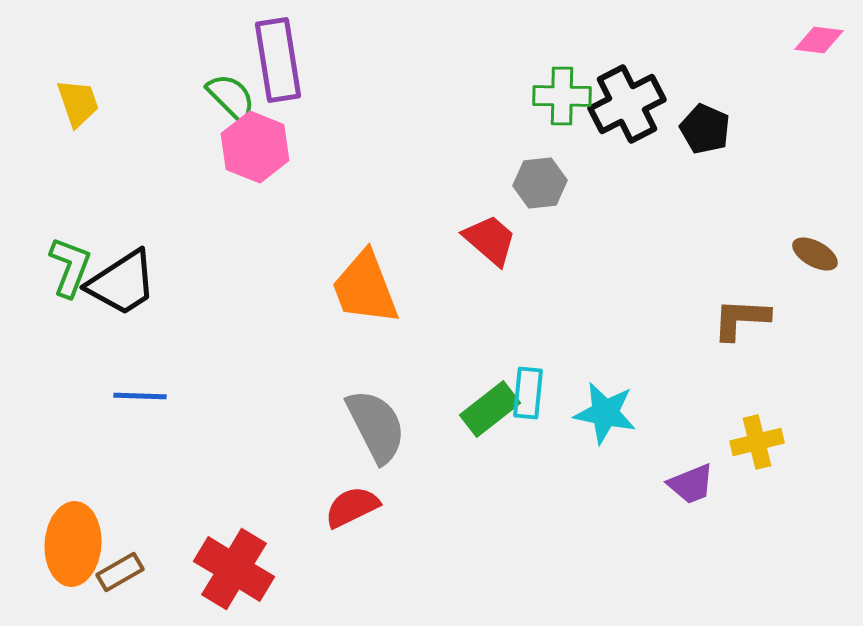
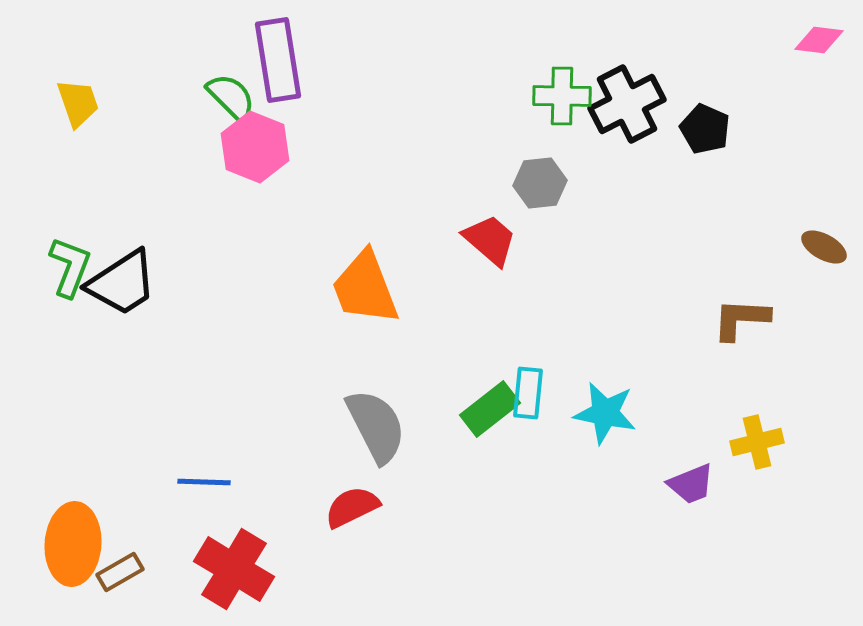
brown ellipse: moved 9 px right, 7 px up
blue line: moved 64 px right, 86 px down
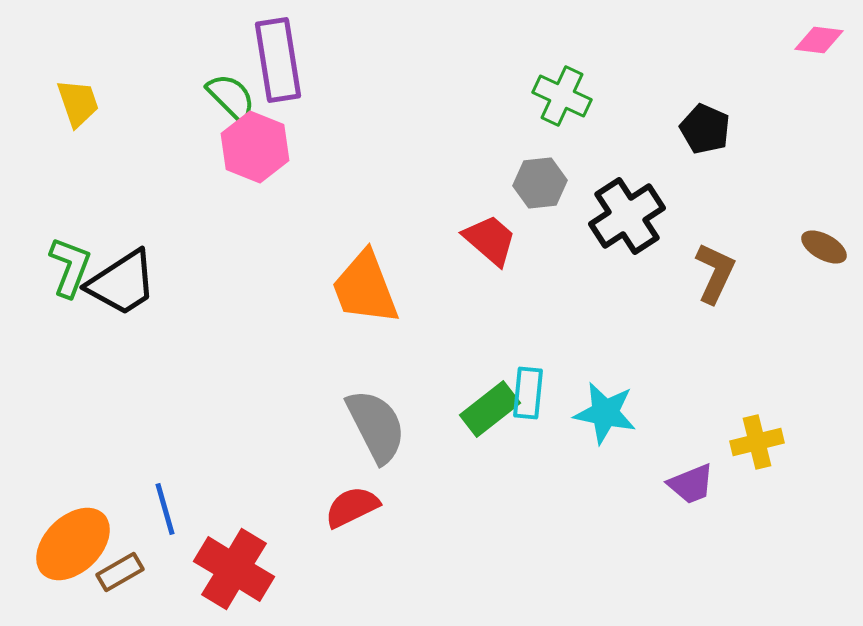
green cross: rotated 24 degrees clockwise
black cross: moved 112 px down; rotated 6 degrees counterclockwise
brown L-shape: moved 26 px left, 46 px up; rotated 112 degrees clockwise
blue line: moved 39 px left, 27 px down; rotated 72 degrees clockwise
orange ellipse: rotated 42 degrees clockwise
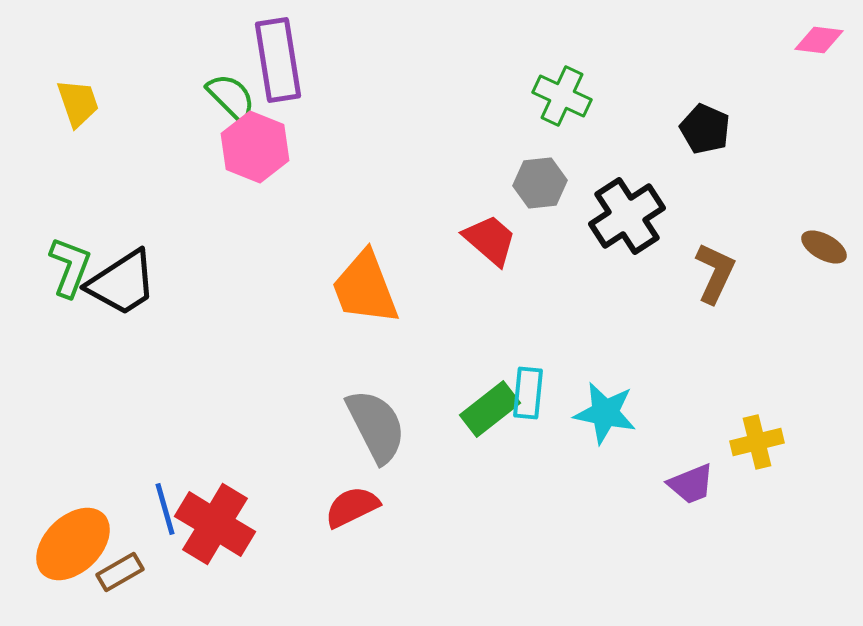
red cross: moved 19 px left, 45 px up
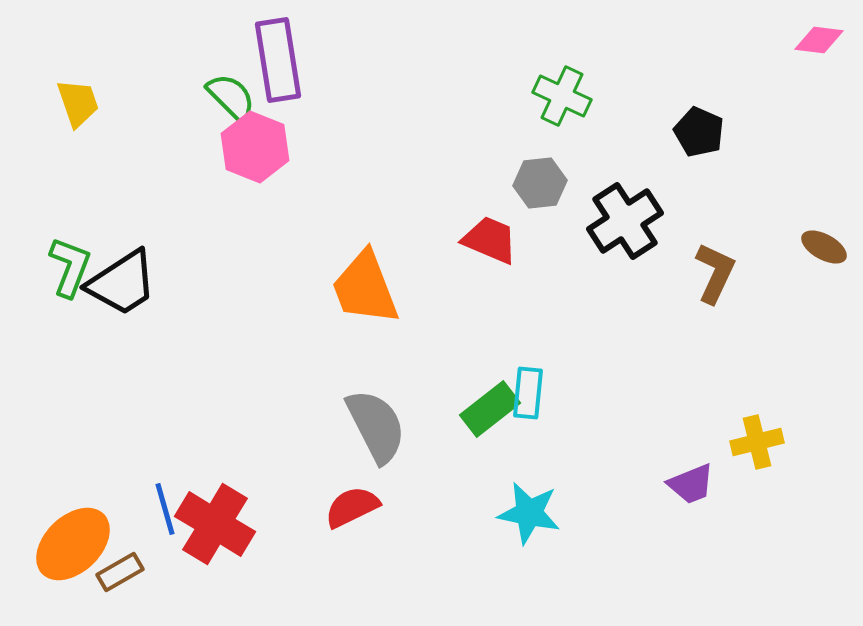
black pentagon: moved 6 px left, 3 px down
black cross: moved 2 px left, 5 px down
red trapezoid: rotated 18 degrees counterclockwise
cyan star: moved 76 px left, 100 px down
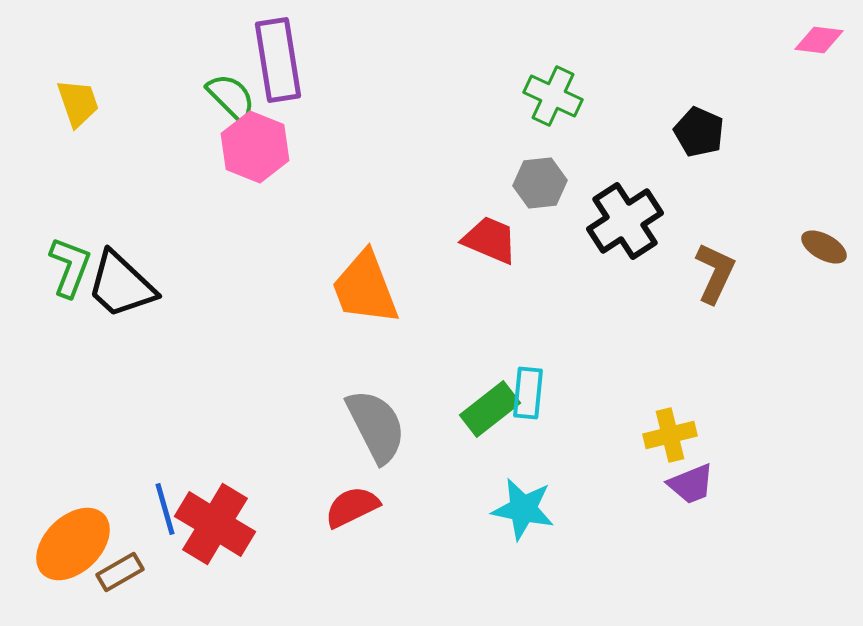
green cross: moved 9 px left
black trapezoid: moved 1 px left, 2 px down; rotated 76 degrees clockwise
yellow cross: moved 87 px left, 7 px up
cyan star: moved 6 px left, 4 px up
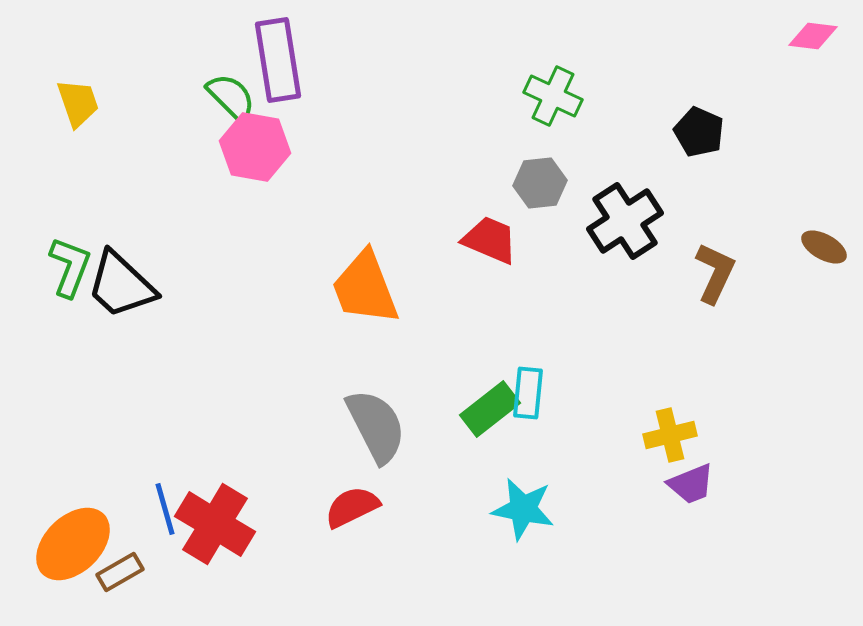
pink diamond: moved 6 px left, 4 px up
pink hexagon: rotated 12 degrees counterclockwise
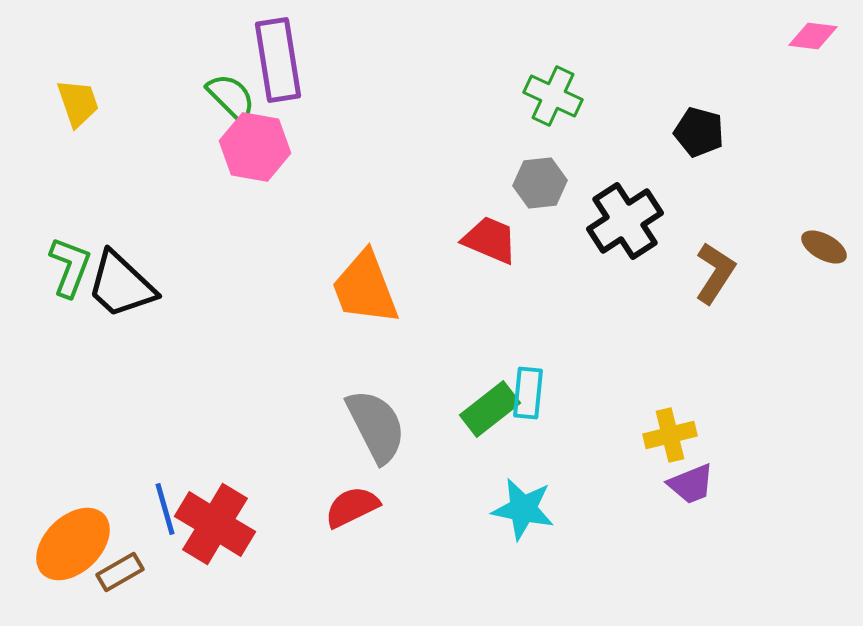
black pentagon: rotated 9 degrees counterclockwise
brown L-shape: rotated 8 degrees clockwise
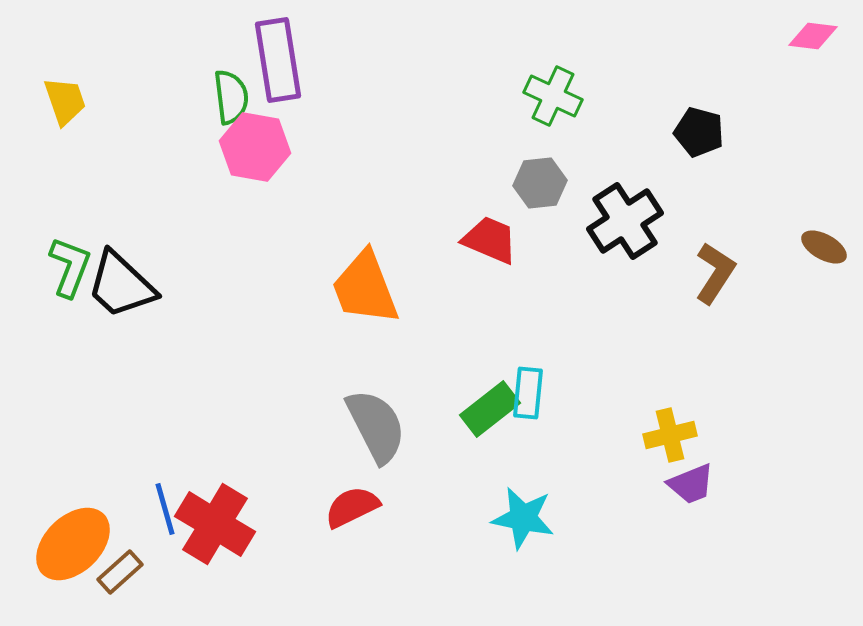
green semicircle: rotated 38 degrees clockwise
yellow trapezoid: moved 13 px left, 2 px up
cyan star: moved 9 px down
brown rectangle: rotated 12 degrees counterclockwise
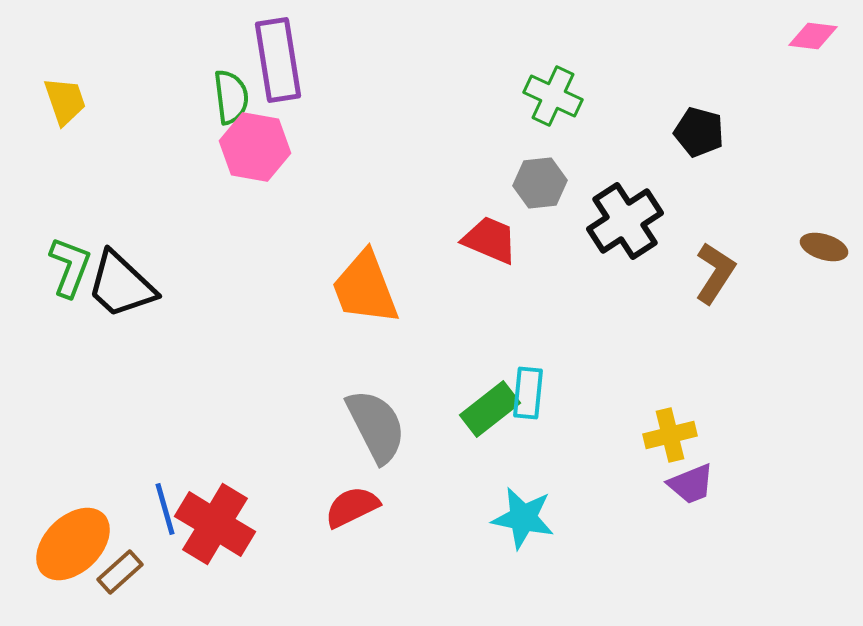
brown ellipse: rotated 12 degrees counterclockwise
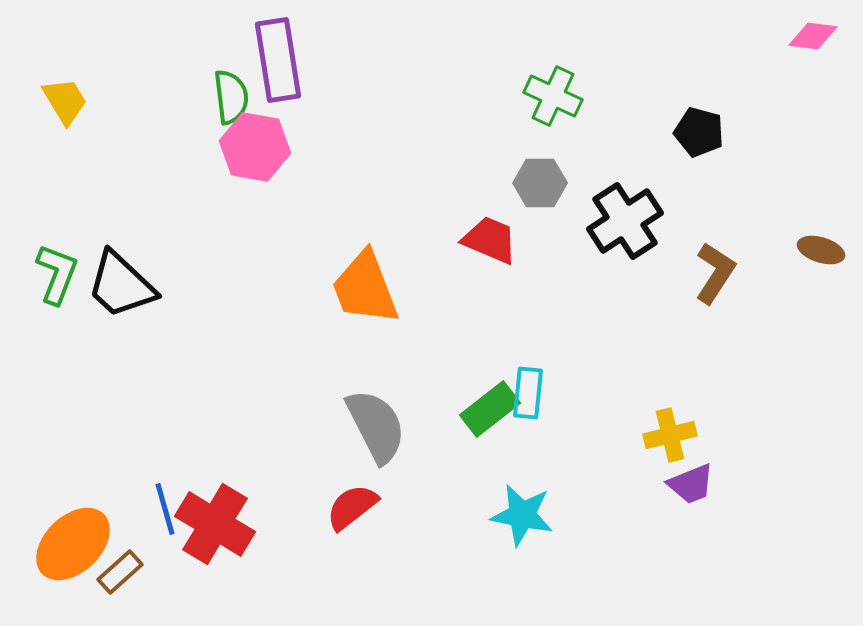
yellow trapezoid: rotated 12 degrees counterclockwise
gray hexagon: rotated 6 degrees clockwise
brown ellipse: moved 3 px left, 3 px down
green L-shape: moved 13 px left, 7 px down
red semicircle: rotated 12 degrees counterclockwise
cyan star: moved 1 px left, 3 px up
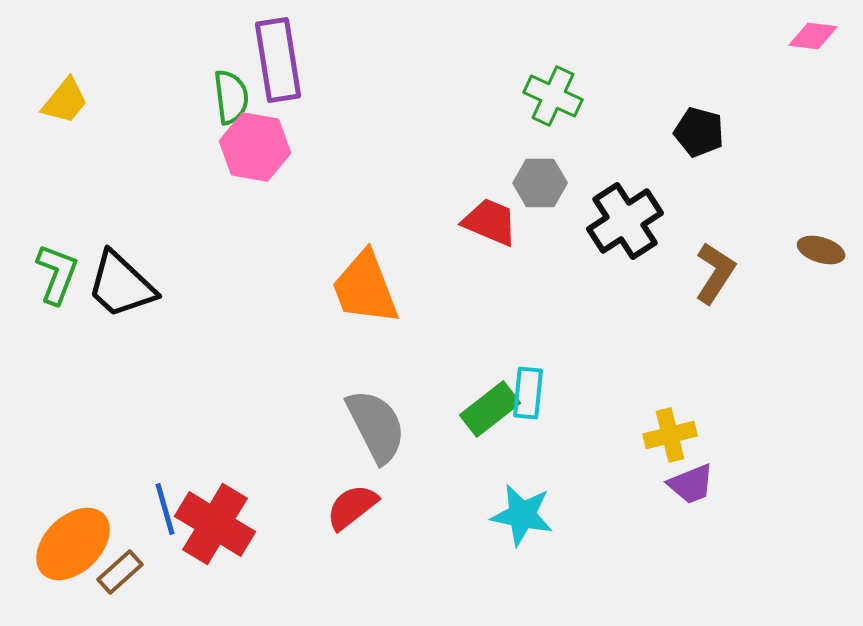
yellow trapezoid: rotated 70 degrees clockwise
red trapezoid: moved 18 px up
